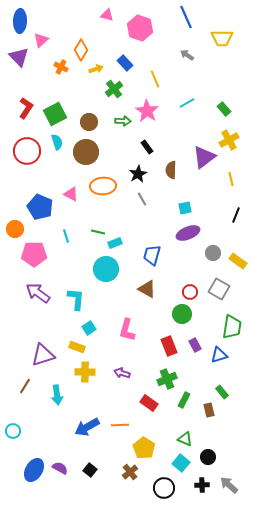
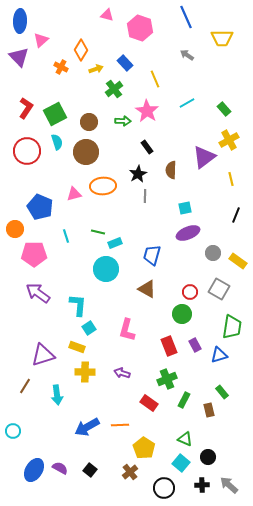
pink triangle at (71, 194): moved 3 px right; rotated 42 degrees counterclockwise
gray line at (142, 199): moved 3 px right, 3 px up; rotated 32 degrees clockwise
cyan L-shape at (76, 299): moved 2 px right, 6 px down
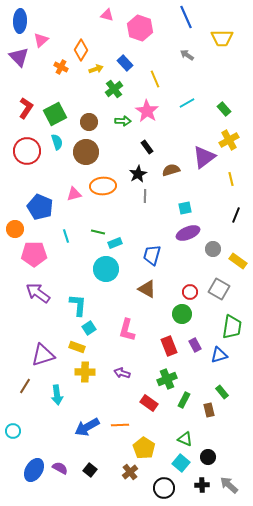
brown semicircle at (171, 170): rotated 72 degrees clockwise
gray circle at (213, 253): moved 4 px up
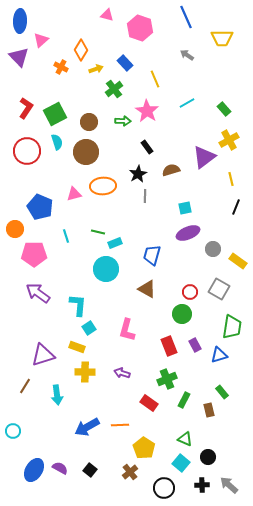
black line at (236, 215): moved 8 px up
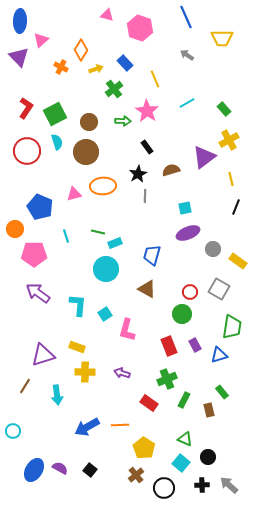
cyan square at (89, 328): moved 16 px right, 14 px up
brown cross at (130, 472): moved 6 px right, 3 px down
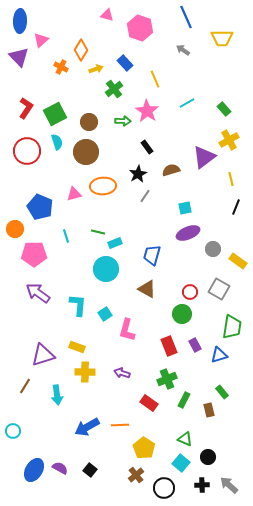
gray arrow at (187, 55): moved 4 px left, 5 px up
gray line at (145, 196): rotated 32 degrees clockwise
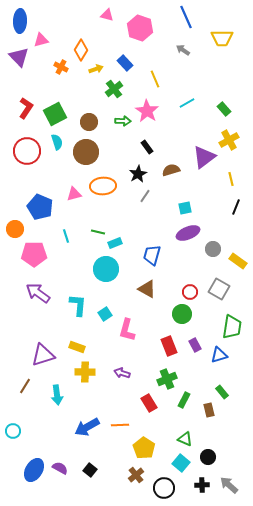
pink triangle at (41, 40): rotated 28 degrees clockwise
red rectangle at (149, 403): rotated 24 degrees clockwise
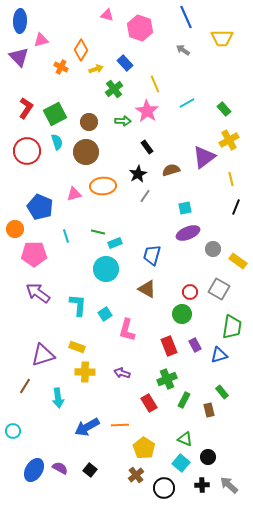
yellow line at (155, 79): moved 5 px down
cyan arrow at (57, 395): moved 1 px right, 3 px down
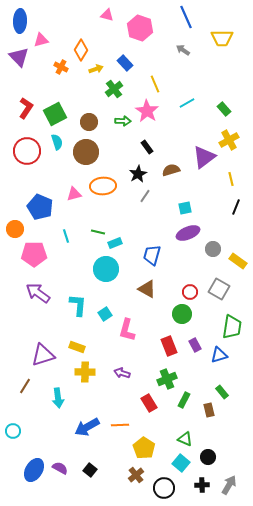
gray arrow at (229, 485): rotated 78 degrees clockwise
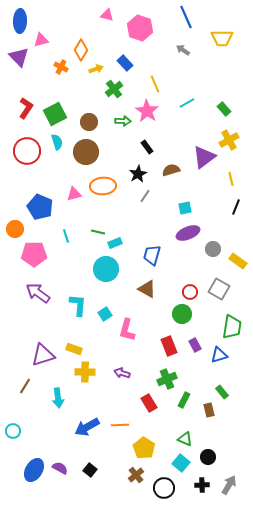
yellow rectangle at (77, 347): moved 3 px left, 2 px down
